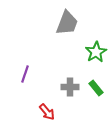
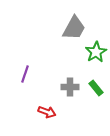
gray trapezoid: moved 7 px right, 5 px down; rotated 8 degrees clockwise
red arrow: rotated 30 degrees counterclockwise
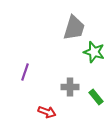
gray trapezoid: rotated 12 degrees counterclockwise
green star: moved 2 px left; rotated 25 degrees counterclockwise
purple line: moved 2 px up
green rectangle: moved 9 px down
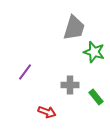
purple line: rotated 18 degrees clockwise
gray cross: moved 2 px up
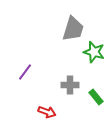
gray trapezoid: moved 1 px left, 1 px down
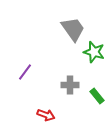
gray trapezoid: rotated 52 degrees counterclockwise
green rectangle: moved 1 px right, 1 px up
red arrow: moved 1 px left, 3 px down
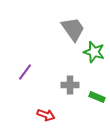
green rectangle: moved 1 px down; rotated 28 degrees counterclockwise
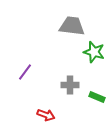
gray trapezoid: moved 1 px left, 3 px up; rotated 48 degrees counterclockwise
